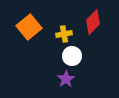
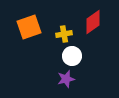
red diamond: rotated 10 degrees clockwise
orange square: rotated 20 degrees clockwise
purple star: rotated 18 degrees clockwise
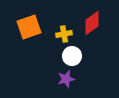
red diamond: moved 1 px left, 1 px down
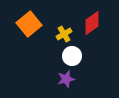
orange square: moved 3 px up; rotated 20 degrees counterclockwise
yellow cross: rotated 21 degrees counterclockwise
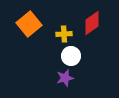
yellow cross: rotated 28 degrees clockwise
white circle: moved 1 px left
purple star: moved 1 px left, 1 px up
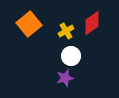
yellow cross: moved 2 px right, 3 px up; rotated 28 degrees counterclockwise
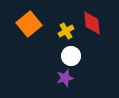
red diamond: rotated 60 degrees counterclockwise
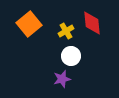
purple star: moved 3 px left, 1 px down
